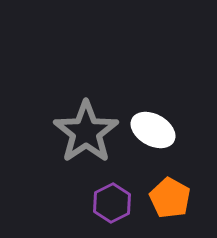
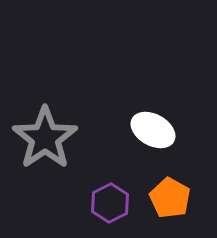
gray star: moved 41 px left, 6 px down
purple hexagon: moved 2 px left
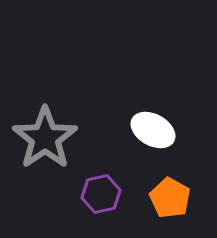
purple hexagon: moved 9 px left, 9 px up; rotated 15 degrees clockwise
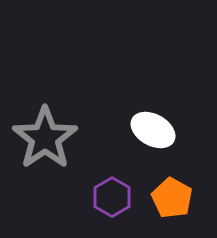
purple hexagon: moved 11 px right, 3 px down; rotated 18 degrees counterclockwise
orange pentagon: moved 2 px right
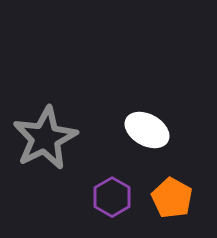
white ellipse: moved 6 px left
gray star: rotated 8 degrees clockwise
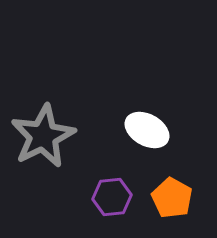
gray star: moved 2 px left, 2 px up
purple hexagon: rotated 24 degrees clockwise
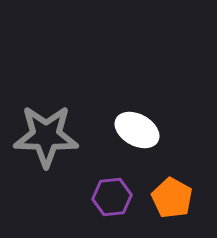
white ellipse: moved 10 px left
gray star: moved 3 px right; rotated 28 degrees clockwise
